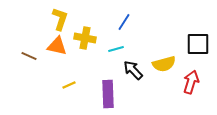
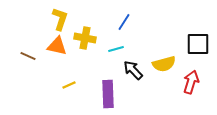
brown line: moved 1 px left
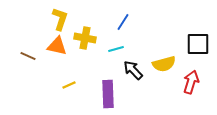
blue line: moved 1 px left
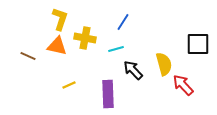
yellow semicircle: rotated 90 degrees counterclockwise
red arrow: moved 8 px left, 3 px down; rotated 60 degrees counterclockwise
